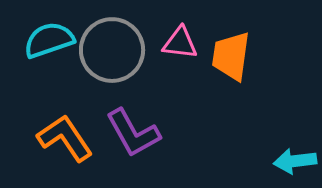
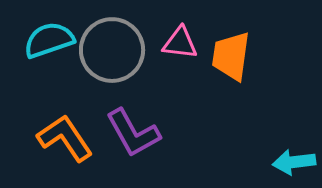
cyan arrow: moved 1 px left, 1 px down
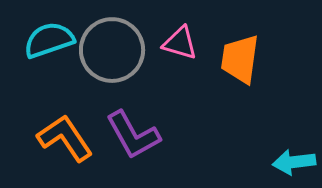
pink triangle: rotated 9 degrees clockwise
orange trapezoid: moved 9 px right, 3 px down
purple L-shape: moved 2 px down
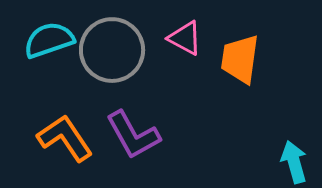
pink triangle: moved 5 px right, 5 px up; rotated 12 degrees clockwise
cyan arrow: rotated 81 degrees clockwise
